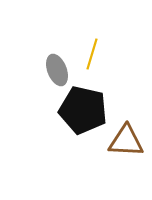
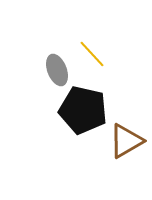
yellow line: rotated 60 degrees counterclockwise
brown triangle: rotated 33 degrees counterclockwise
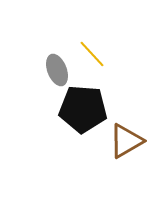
black pentagon: moved 1 px up; rotated 9 degrees counterclockwise
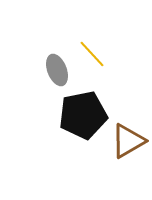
black pentagon: moved 6 px down; rotated 15 degrees counterclockwise
brown triangle: moved 2 px right
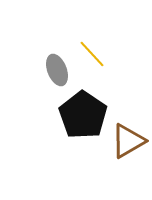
black pentagon: rotated 27 degrees counterclockwise
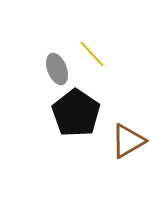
gray ellipse: moved 1 px up
black pentagon: moved 7 px left, 2 px up
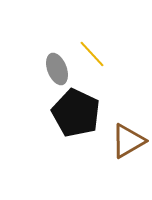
black pentagon: rotated 9 degrees counterclockwise
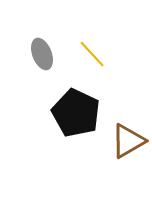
gray ellipse: moved 15 px left, 15 px up
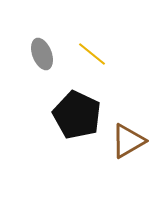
yellow line: rotated 8 degrees counterclockwise
black pentagon: moved 1 px right, 2 px down
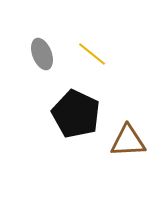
black pentagon: moved 1 px left, 1 px up
brown triangle: rotated 27 degrees clockwise
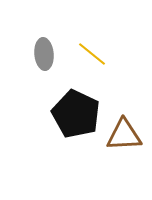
gray ellipse: moved 2 px right; rotated 16 degrees clockwise
brown triangle: moved 4 px left, 6 px up
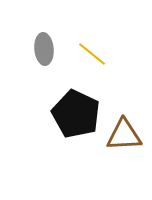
gray ellipse: moved 5 px up
